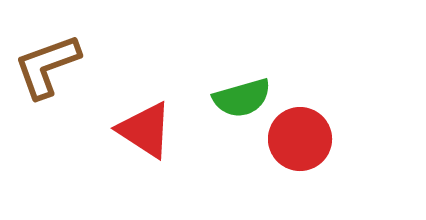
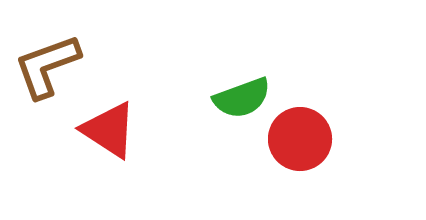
green semicircle: rotated 4 degrees counterclockwise
red triangle: moved 36 px left
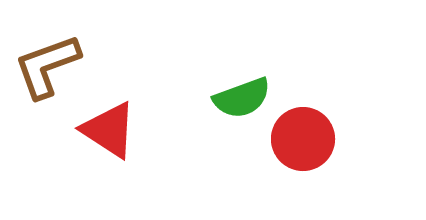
red circle: moved 3 px right
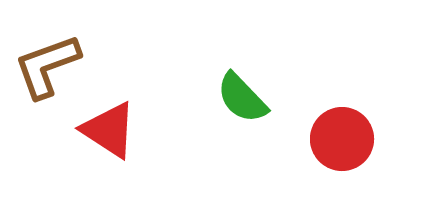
green semicircle: rotated 66 degrees clockwise
red circle: moved 39 px right
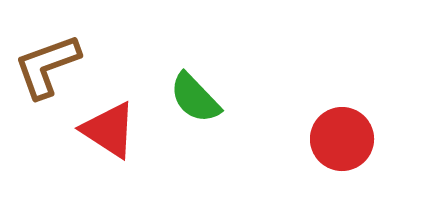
green semicircle: moved 47 px left
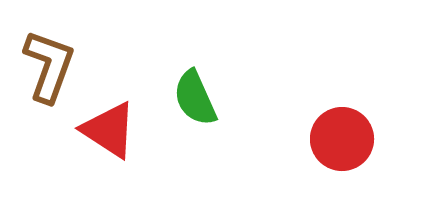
brown L-shape: moved 2 px right; rotated 130 degrees clockwise
green semicircle: rotated 20 degrees clockwise
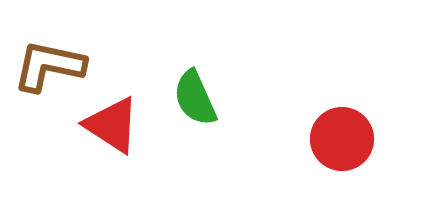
brown L-shape: rotated 98 degrees counterclockwise
red triangle: moved 3 px right, 5 px up
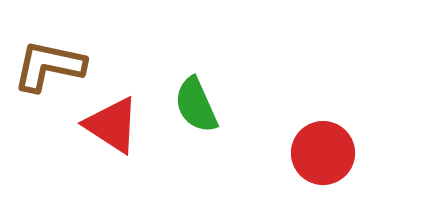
green semicircle: moved 1 px right, 7 px down
red circle: moved 19 px left, 14 px down
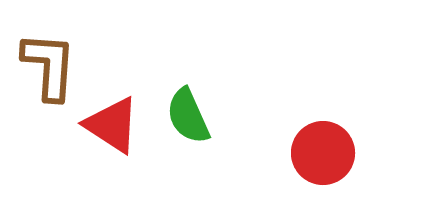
brown L-shape: rotated 82 degrees clockwise
green semicircle: moved 8 px left, 11 px down
